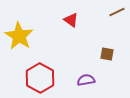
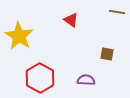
brown line: rotated 35 degrees clockwise
purple semicircle: rotated 12 degrees clockwise
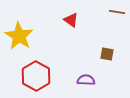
red hexagon: moved 4 px left, 2 px up
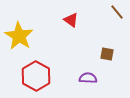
brown line: rotated 42 degrees clockwise
purple semicircle: moved 2 px right, 2 px up
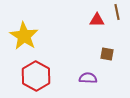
brown line: rotated 28 degrees clockwise
red triangle: moved 26 px right; rotated 35 degrees counterclockwise
yellow star: moved 5 px right
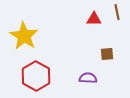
red triangle: moved 3 px left, 1 px up
brown square: rotated 16 degrees counterclockwise
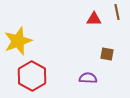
yellow star: moved 6 px left, 5 px down; rotated 20 degrees clockwise
brown square: rotated 16 degrees clockwise
red hexagon: moved 4 px left
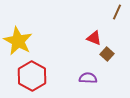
brown line: rotated 35 degrees clockwise
red triangle: moved 19 px down; rotated 21 degrees clockwise
yellow star: rotated 24 degrees counterclockwise
brown square: rotated 32 degrees clockwise
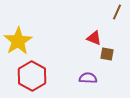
yellow star: rotated 12 degrees clockwise
brown square: rotated 32 degrees counterclockwise
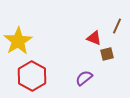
brown line: moved 14 px down
brown square: rotated 24 degrees counterclockwise
purple semicircle: moved 4 px left; rotated 42 degrees counterclockwise
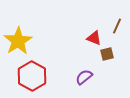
purple semicircle: moved 1 px up
